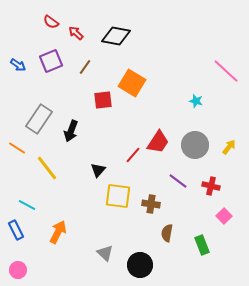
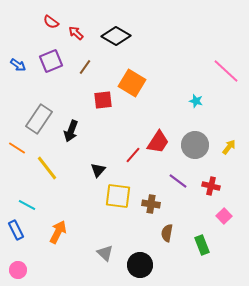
black diamond: rotated 20 degrees clockwise
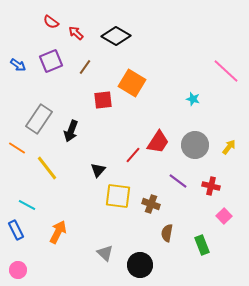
cyan star: moved 3 px left, 2 px up
brown cross: rotated 12 degrees clockwise
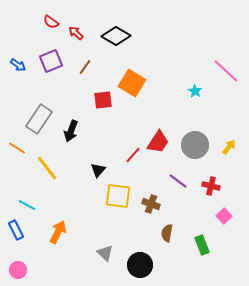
cyan star: moved 2 px right, 8 px up; rotated 16 degrees clockwise
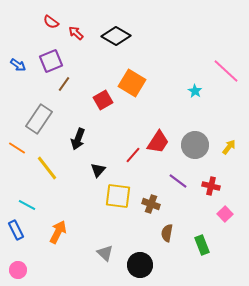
brown line: moved 21 px left, 17 px down
red square: rotated 24 degrees counterclockwise
black arrow: moved 7 px right, 8 px down
pink square: moved 1 px right, 2 px up
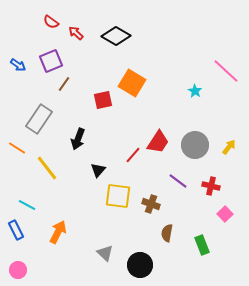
red square: rotated 18 degrees clockwise
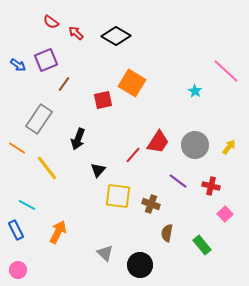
purple square: moved 5 px left, 1 px up
green rectangle: rotated 18 degrees counterclockwise
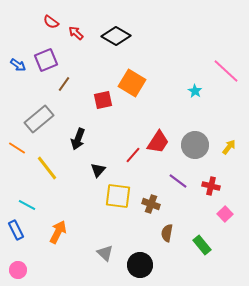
gray rectangle: rotated 16 degrees clockwise
